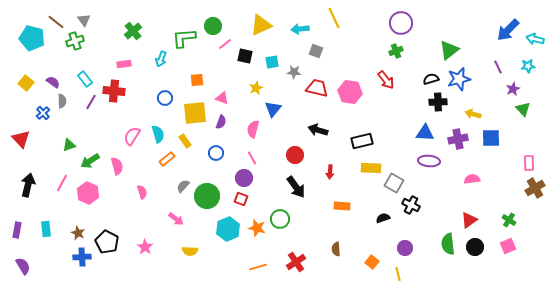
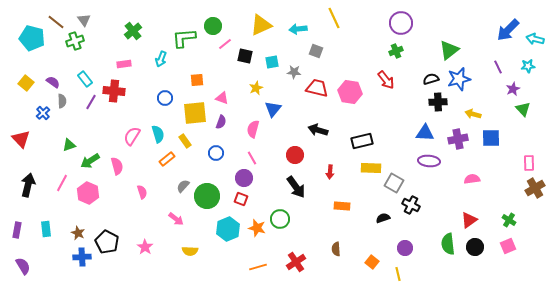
cyan arrow at (300, 29): moved 2 px left
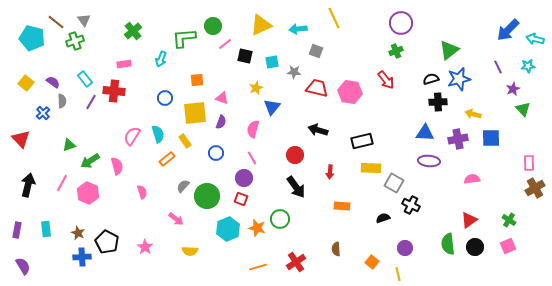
blue triangle at (273, 109): moved 1 px left, 2 px up
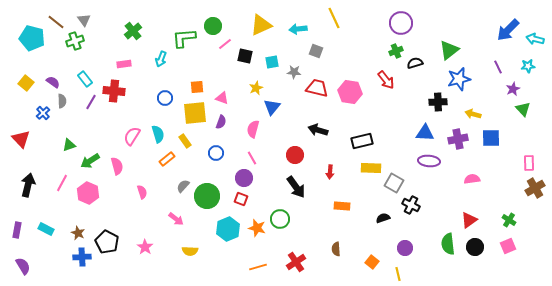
black semicircle at (431, 79): moved 16 px left, 16 px up
orange square at (197, 80): moved 7 px down
cyan rectangle at (46, 229): rotated 56 degrees counterclockwise
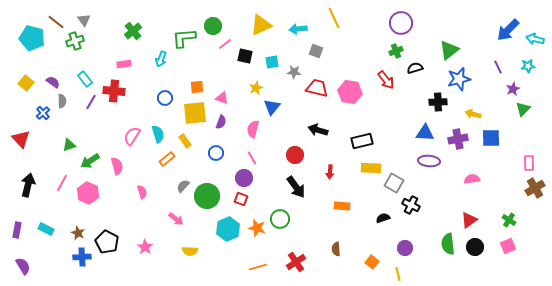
black semicircle at (415, 63): moved 5 px down
green triangle at (523, 109): rotated 28 degrees clockwise
